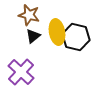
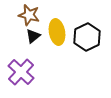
black hexagon: moved 11 px right; rotated 20 degrees clockwise
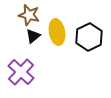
black hexagon: moved 2 px right
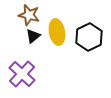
purple cross: moved 1 px right, 2 px down
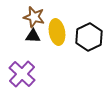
brown star: moved 5 px right, 2 px down
black triangle: rotated 42 degrees clockwise
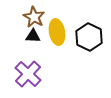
brown star: rotated 15 degrees clockwise
black hexagon: rotated 8 degrees counterclockwise
purple cross: moved 6 px right
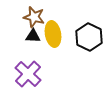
brown star: rotated 15 degrees counterclockwise
yellow ellipse: moved 4 px left, 2 px down
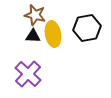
brown star: moved 1 px right, 2 px up
black hexagon: moved 2 px left, 9 px up; rotated 24 degrees clockwise
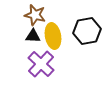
black hexagon: moved 3 px down
yellow ellipse: moved 2 px down
purple cross: moved 13 px right, 10 px up
